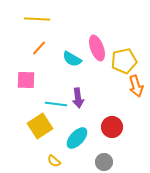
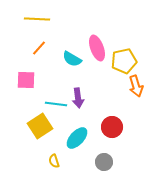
yellow semicircle: rotated 32 degrees clockwise
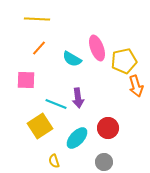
cyan line: rotated 15 degrees clockwise
red circle: moved 4 px left, 1 px down
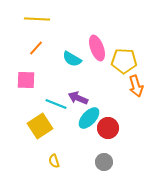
orange line: moved 3 px left
yellow pentagon: rotated 15 degrees clockwise
purple arrow: rotated 120 degrees clockwise
cyan ellipse: moved 12 px right, 20 px up
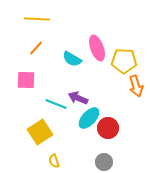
yellow square: moved 6 px down
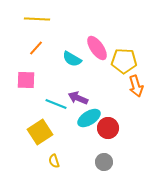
pink ellipse: rotated 15 degrees counterclockwise
cyan ellipse: rotated 15 degrees clockwise
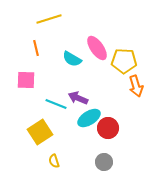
yellow line: moved 12 px right; rotated 20 degrees counterclockwise
orange line: rotated 56 degrees counterclockwise
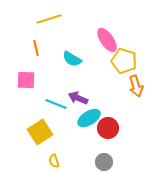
pink ellipse: moved 10 px right, 8 px up
yellow pentagon: rotated 15 degrees clockwise
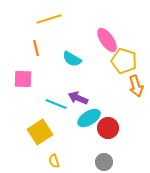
pink square: moved 3 px left, 1 px up
